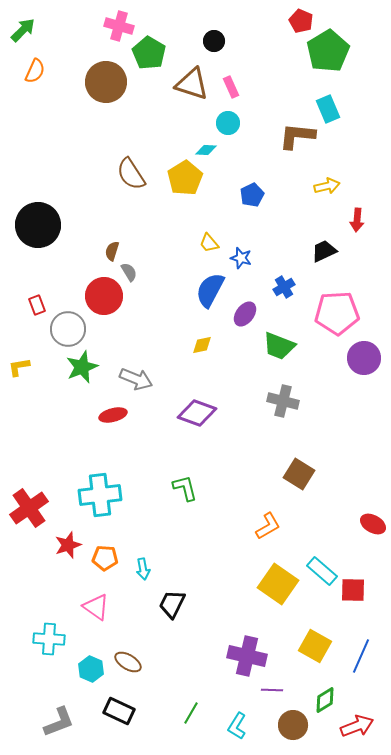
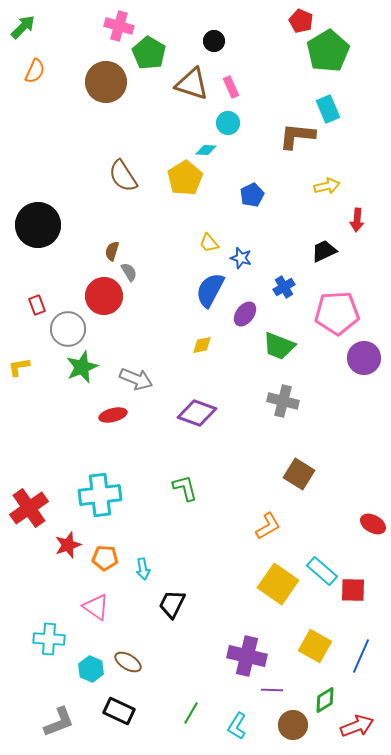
green arrow at (23, 30): moved 3 px up
brown semicircle at (131, 174): moved 8 px left, 2 px down
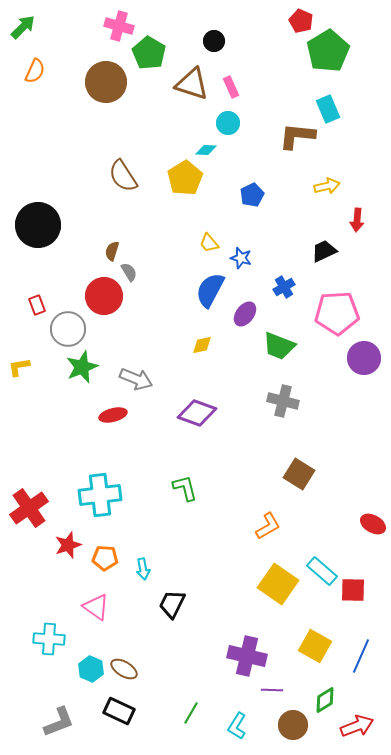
brown ellipse at (128, 662): moved 4 px left, 7 px down
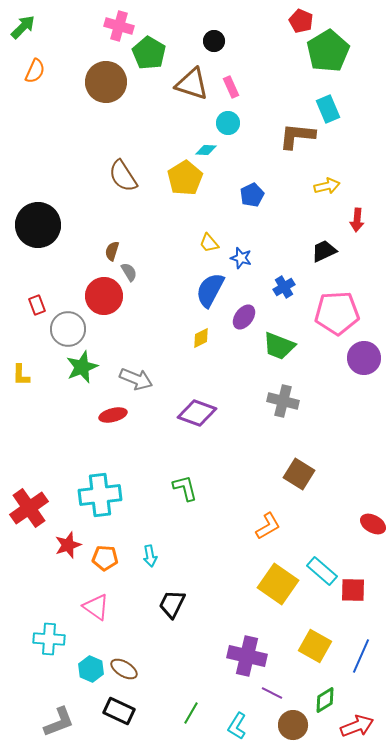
purple ellipse at (245, 314): moved 1 px left, 3 px down
yellow diamond at (202, 345): moved 1 px left, 7 px up; rotated 15 degrees counterclockwise
yellow L-shape at (19, 367): moved 2 px right, 8 px down; rotated 80 degrees counterclockwise
cyan arrow at (143, 569): moved 7 px right, 13 px up
purple line at (272, 690): moved 3 px down; rotated 25 degrees clockwise
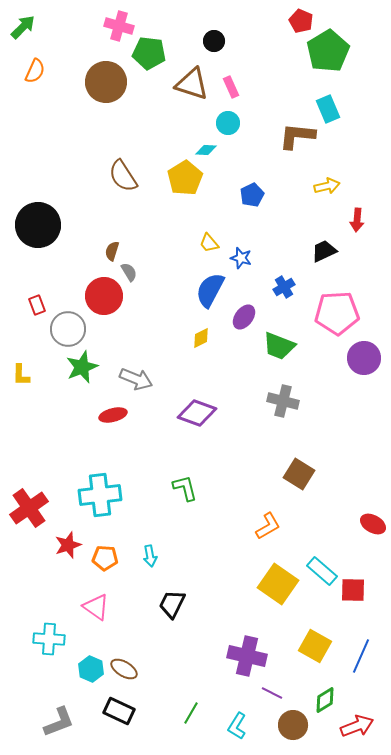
green pentagon at (149, 53): rotated 24 degrees counterclockwise
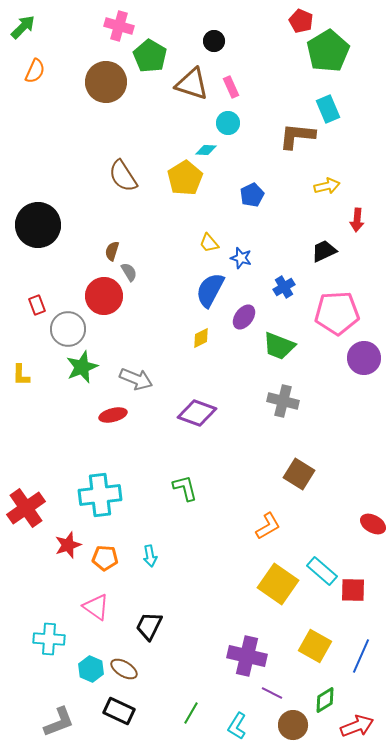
green pentagon at (149, 53): moved 1 px right, 3 px down; rotated 24 degrees clockwise
red cross at (29, 508): moved 3 px left
black trapezoid at (172, 604): moved 23 px left, 22 px down
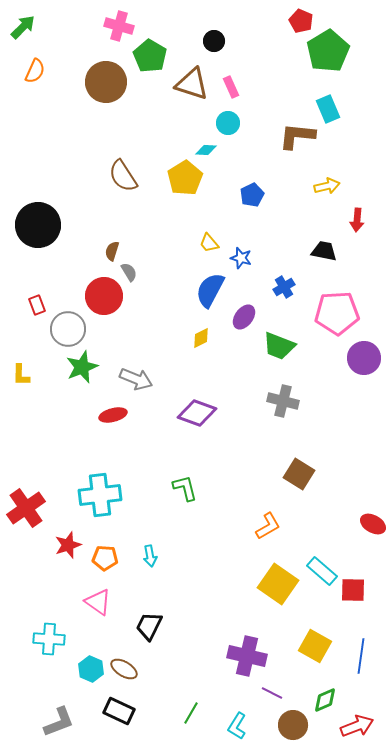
black trapezoid at (324, 251): rotated 36 degrees clockwise
pink triangle at (96, 607): moved 2 px right, 5 px up
blue line at (361, 656): rotated 16 degrees counterclockwise
green diamond at (325, 700): rotated 8 degrees clockwise
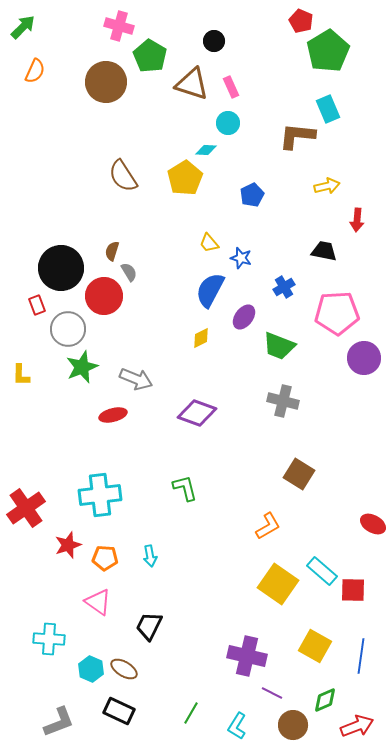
black circle at (38, 225): moved 23 px right, 43 px down
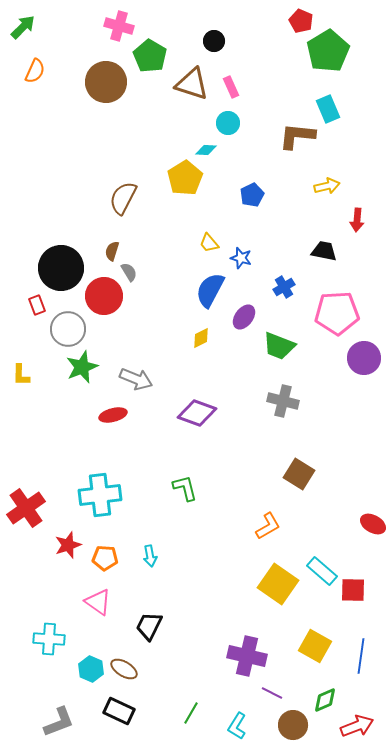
brown semicircle at (123, 176): moved 22 px down; rotated 60 degrees clockwise
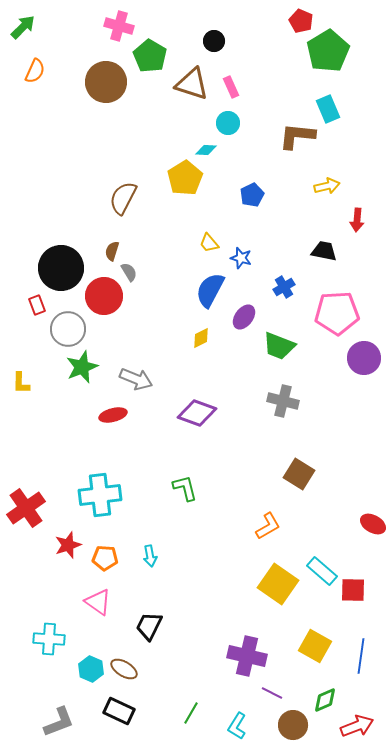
yellow L-shape at (21, 375): moved 8 px down
